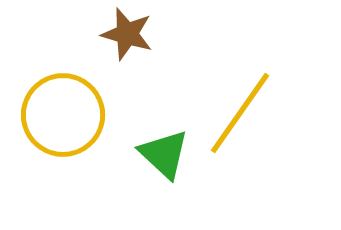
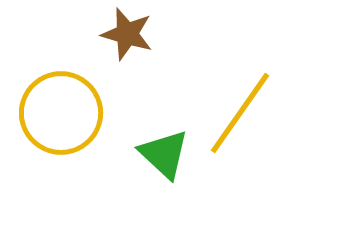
yellow circle: moved 2 px left, 2 px up
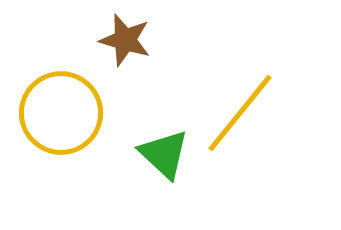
brown star: moved 2 px left, 6 px down
yellow line: rotated 4 degrees clockwise
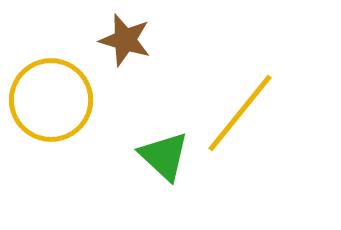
yellow circle: moved 10 px left, 13 px up
green triangle: moved 2 px down
